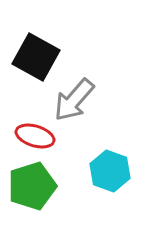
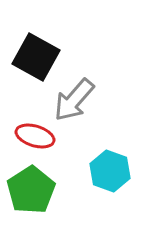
green pentagon: moved 1 px left, 4 px down; rotated 15 degrees counterclockwise
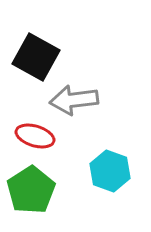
gray arrow: rotated 42 degrees clockwise
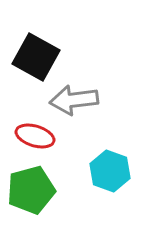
green pentagon: rotated 18 degrees clockwise
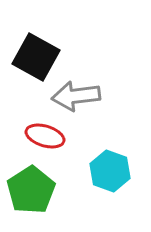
gray arrow: moved 2 px right, 4 px up
red ellipse: moved 10 px right
green pentagon: rotated 18 degrees counterclockwise
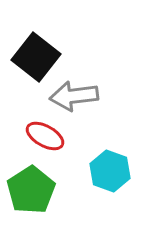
black square: rotated 9 degrees clockwise
gray arrow: moved 2 px left
red ellipse: rotated 12 degrees clockwise
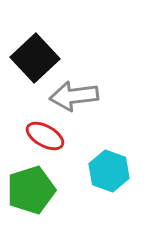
black square: moved 1 px left, 1 px down; rotated 9 degrees clockwise
cyan hexagon: moved 1 px left
green pentagon: rotated 15 degrees clockwise
